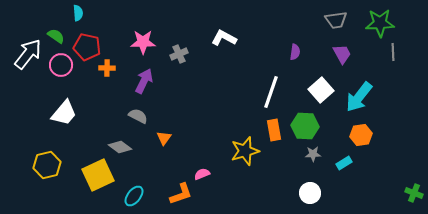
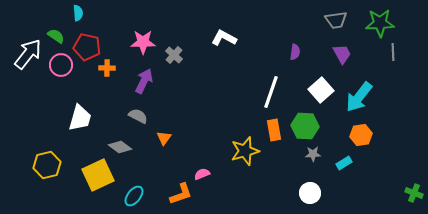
gray cross: moved 5 px left, 1 px down; rotated 24 degrees counterclockwise
white trapezoid: moved 16 px right, 5 px down; rotated 24 degrees counterclockwise
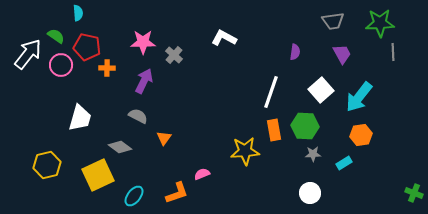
gray trapezoid: moved 3 px left, 1 px down
yellow star: rotated 12 degrees clockwise
orange L-shape: moved 4 px left, 1 px up
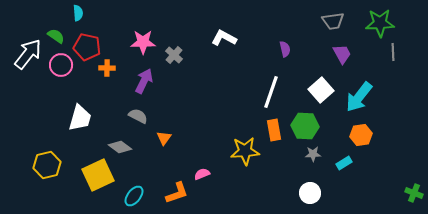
purple semicircle: moved 10 px left, 3 px up; rotated 21 degrees counterclockwise
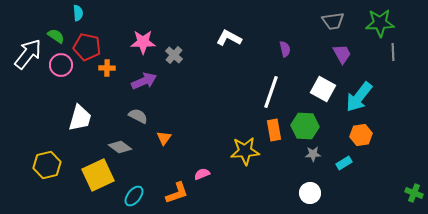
white L-shape: moved 5 px right
purple arrow: rotated 40 degrees clockwise
white square: moved 2 px right, 1 px up; rotated 20 degrees counterclockwise
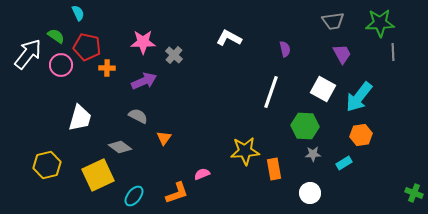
cyan semicircle: rotated 21 degrees counterclockwise
orange rectangle: moved 39 px down
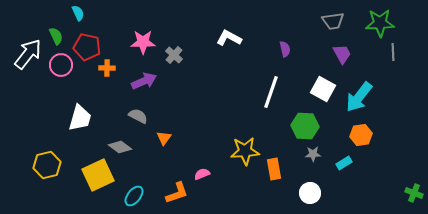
green semicircle: rotated 30 degrees clockwise
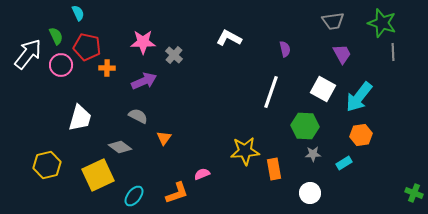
green star: moved 2 px right; rotated 20 degrees clockwise
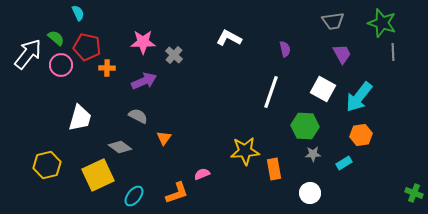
green semicircle: moved 2 px down; rotated 24 degrees counterclockwise
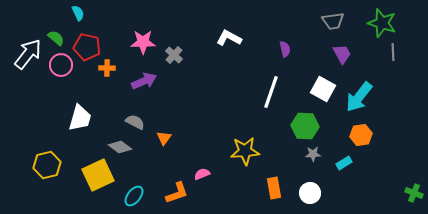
gray semicircle: moved 3 px left, 6 px down
orange rectangle: moved 19 px down
